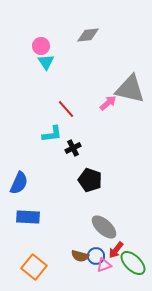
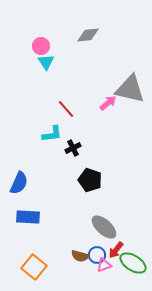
blue circle: moved 1 px right, 1 px up
green ellipse: rotated 12 degrees counterclockwise
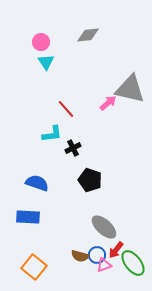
pink circle: moved 4 px up
blue semicircle: moved 18 px right; rotated 95 degrees counterclockwise
green ellipse: rotated 20 degrees clockwise
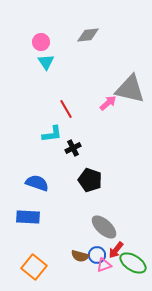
red line: rotated 12 degrees clockwise
green ellipse: rotated 20 degrees counterclockwise
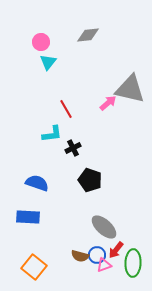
cyan triangle: moved 2 px right; rotated 12 degrees clockwise
green ellipse: rotated 60 degrees clockwise
